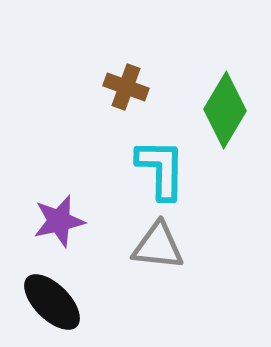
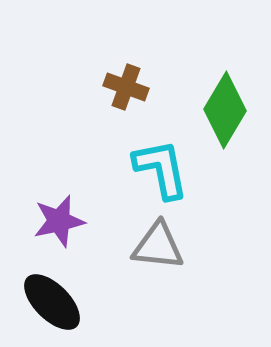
cyan L-shape: rotated 12 degrees counterclockwise
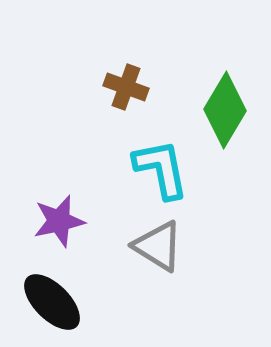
gray triangle: rotated 26 degrees clockwise
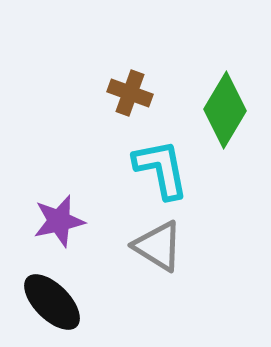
brown cross: moved 4 px right, 6 px down
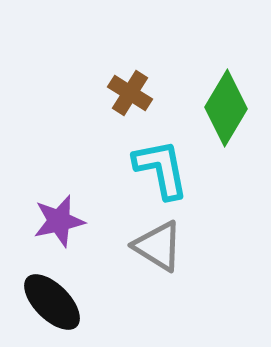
brown cross: rotated 12 degrees clockwise
green diamond: moved 1 px right, 2 px up
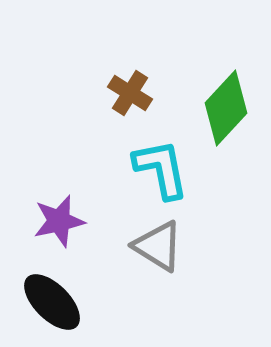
green diamond: rotated 12 degrees clockwise
